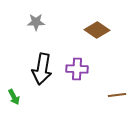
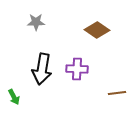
brown line: moved 2 px up
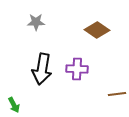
brown line: moved 1 px down
green arrow: moved 8 px down
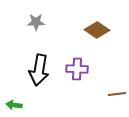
black arrow: moved 3 px left, 1 px down
green arrow: rotated 126 degrees clockwise
